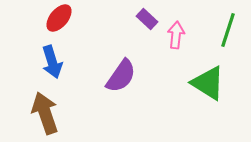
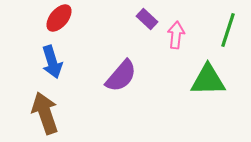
purple semicircle: rotated 6 degrees clockwise
green triangle: moved 3 px up; rotated 33 degrees counterclockwise
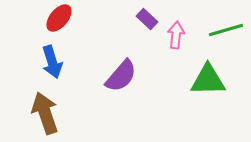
green line: moved 2 px left; rotated 56 degrees clockwise
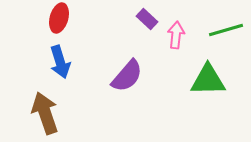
red ellipse: rotated 24 degrees counterclockwise
blue arrow: moved 8 px right
purple semicircle: moved 6 px right
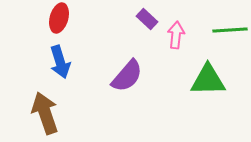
green line: moved 4 px right; rotated 12 degrees clockwise
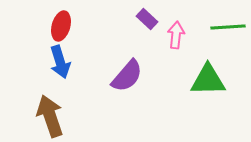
red ellipse: moved 2 px right, 8 px down
green line: moved 2 px left, 3 px up
brown arrow: moved 5 px right, 3 px down
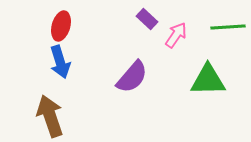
pink arrow: rotated 28 degrees clockwise
purple semicircle: moved 5 px right, 1 px down
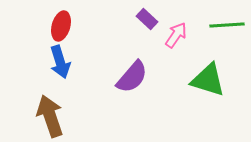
green line: moved 1 px left, 2 px up
green triangle: rotated 18 degrees clockwise
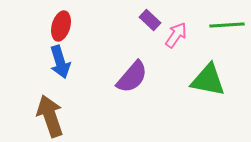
purple rectangle: moved 3 px right, 1 px down
green triangle: rotated 6 degrees counterclockwise
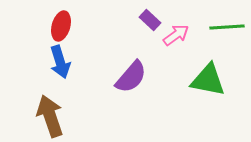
green line: moved 2 px down
pink arrow: rotated 20 degrees clockwise
purple semicircle: moved 1 px left
